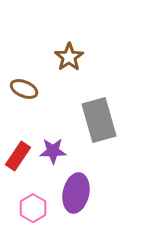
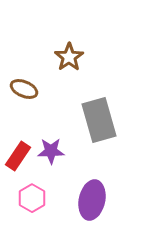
purple star: moved 2 px left
purple ellipse: moved 16 px right, 7 px down
pink hexagon: moved 1 px left, 10 px up
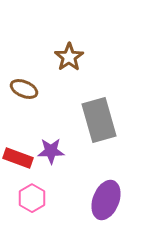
red rectangle: moved 2 px down; rotated 76 degrees clockwise
purple ellipse: moved 14 px right; rotated 9 degrees clockwise
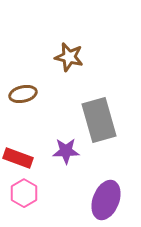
brown star: rotated 24 degrees counterclockwise
brown ellipse: moved 1 px left, 5 px down; rotated 36 degrees counterclockwise
purple star: moved 15 px right
pink hexagon: moved 8 px left, 5 px up
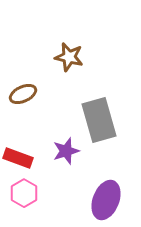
brown ellipse: rotated 12 degrees counterclockwise
purple star: rotated 16 degrees counterclockwise
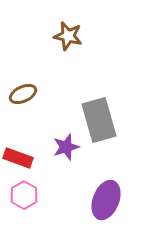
brown star: moved 1 px left, 21 px up
purple star: moved 4 px up
pink hexagon: moved 2 px down
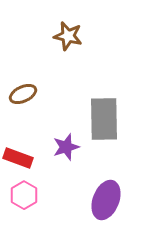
gray rectangle: moved 5 px right, 1 px up; rotated 15 degrees clockwise
